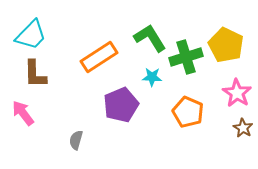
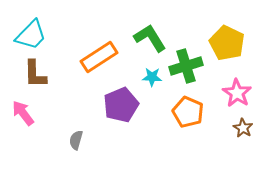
yellow pentagon: moved 1 px right, 2 px up
green cross: moved 9 px down
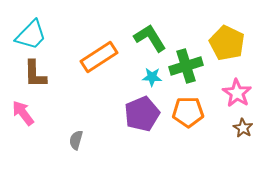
purple pentagon: moved 21 px right, 9 px down
orange pentagon: rotated 24 degrees counterclockwise
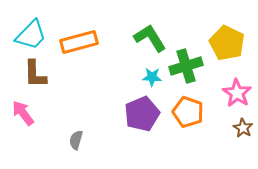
orange rectangle: moved 20 px left, 15 px up; rotated 18 degrees clockwise
orange pentagon: rotated 20 degrees clockwise
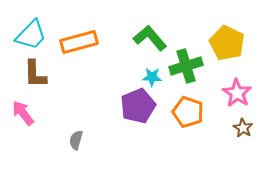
green L-shape: rotated 8 degrees counterclockwise
purple pentagon: moved 4 px left, 8 px up
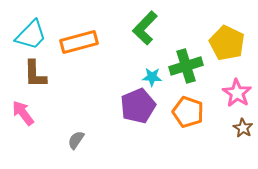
green L-shape: moved 5 px left, 10 px up; rotated 96 degrees counterclockwise
gray semicircle: rotated 18 degrees clockwise
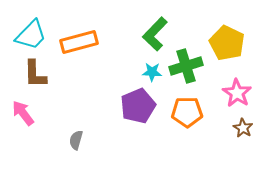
green L-shape: moved 10 px right, 6 px down
cyan star: moved 5 px up
orange pentagon: moved 1 px left; rotated 20 degrees counterclockwise
gray semicircle: rotated 18 degrees counterclockwise
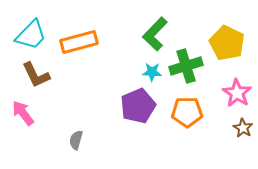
brown L-shape: moved 1 px right, 1 px down; rotated 24 degrees counterclockwise
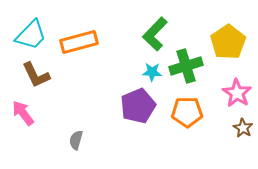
yellow pentagon: moved 1 px right, 1 px up; rotated 12 degrees clockwise
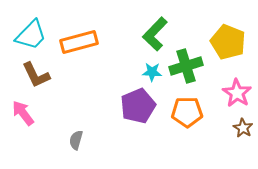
yellow pentagon: rotated 16 degrees counterclockwise
